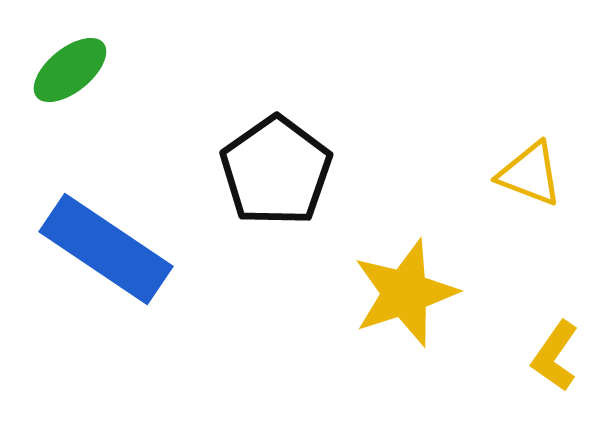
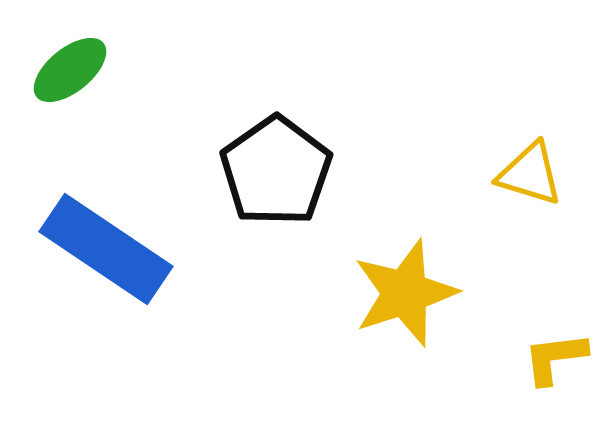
yellow triangle: rotated 4 degrees counterclockwise
yellow L-shape: moved 2 px down; rotated 48 degrees clockwise
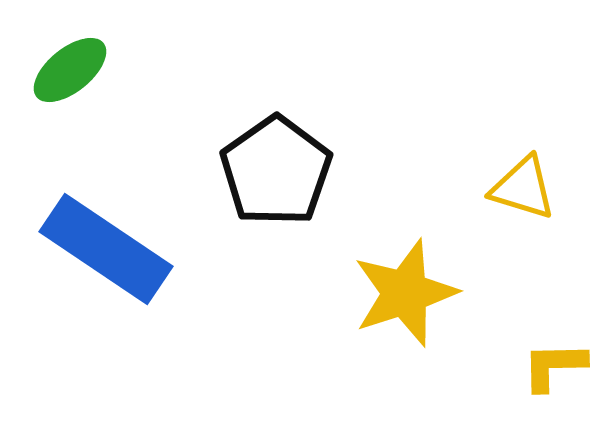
yellow triangle: moved 7 px left, 14 px down
yellow L-shape: moved 1 px left, 8 px down; rotated 6 degrees clockwise
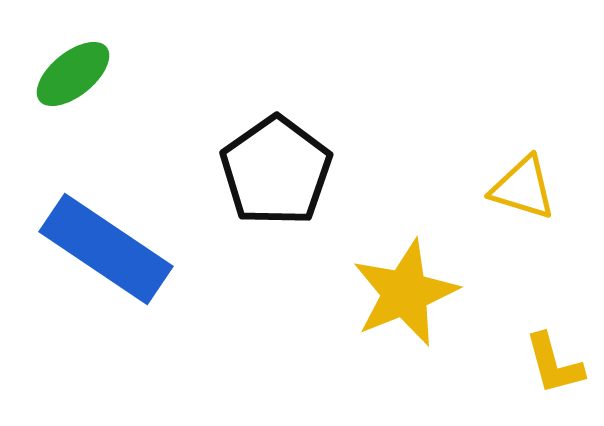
green ellipse: moved 3 px right, 4 px down
yellow star: rotated 4 degrees counterclockwise
yellow L-shape: moved 2 px up; rotated 104 degrees counterclockwise
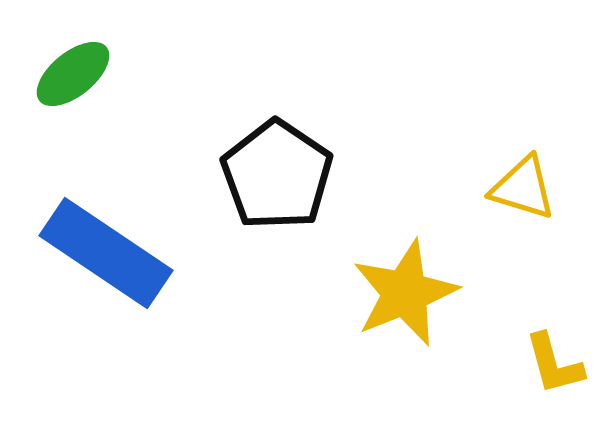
black pentagon: moved 1 px right, 4 px down; rotated 3 degrees counterclockwise
blue rectangle: moved 4 px down
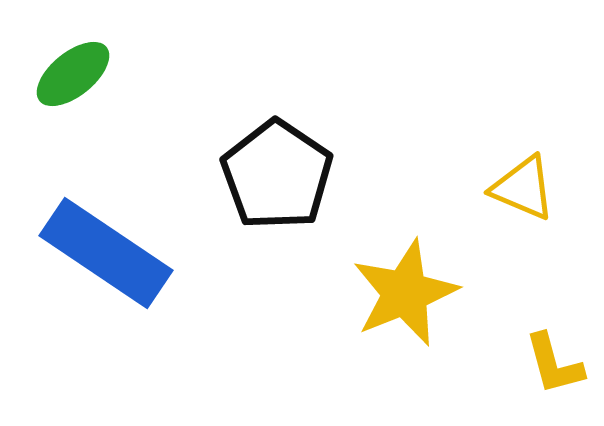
yellow triangle: rotated 6 degrees clockwise
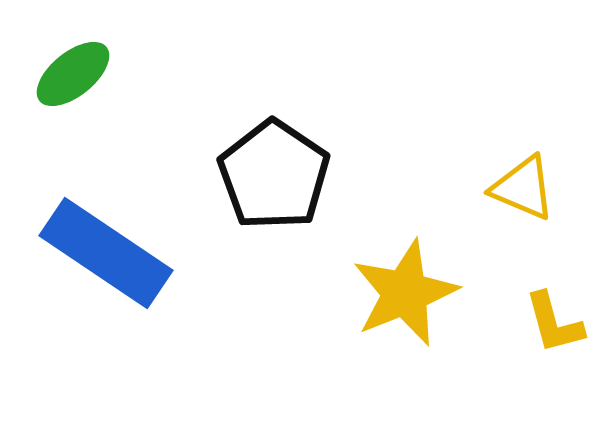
black pentagon: moved 3 px left
yellow L-shape: moved 41 px up
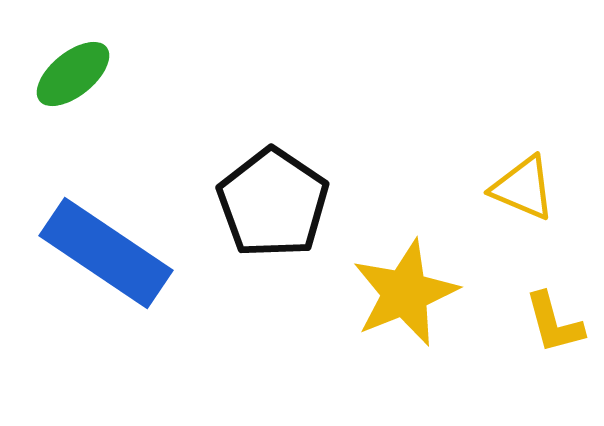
black pentagon: moved 1 px left, 28 px down
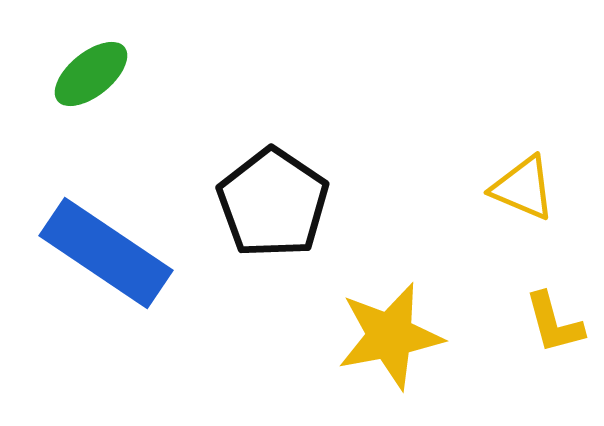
green ellipse: moved 18 px right
yellow star: moved 15 px left, 43 px down; rotated 11 degrees clockwise
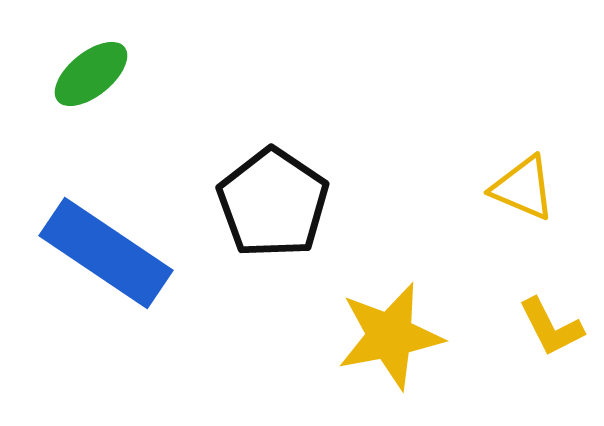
yellow L-shape: moved 3 px left, 4 px down; rotated 12 degrees counterclockwise
